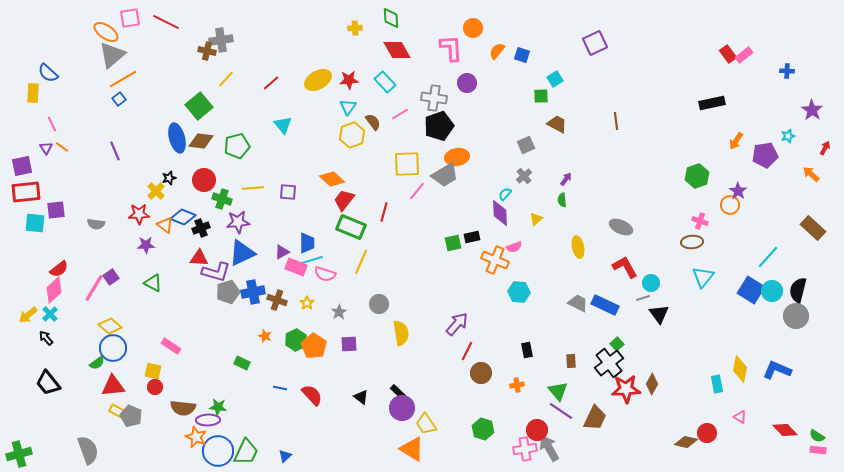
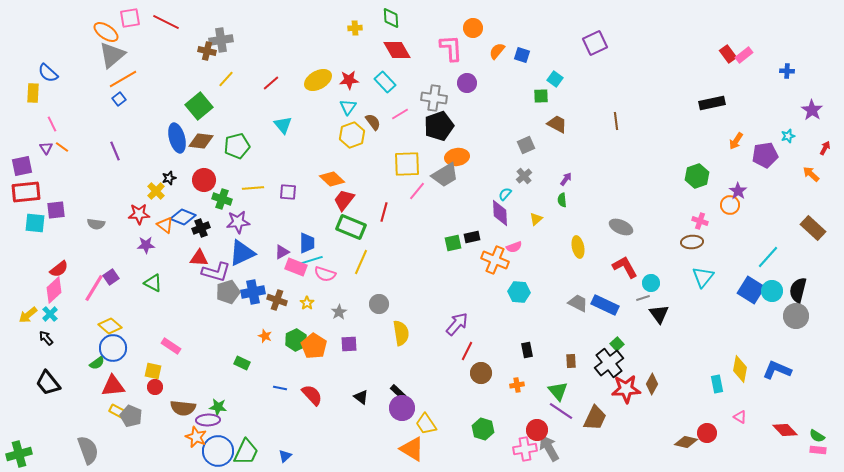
cyan square at (555, 79): rotated 21 degrees counterclockwise
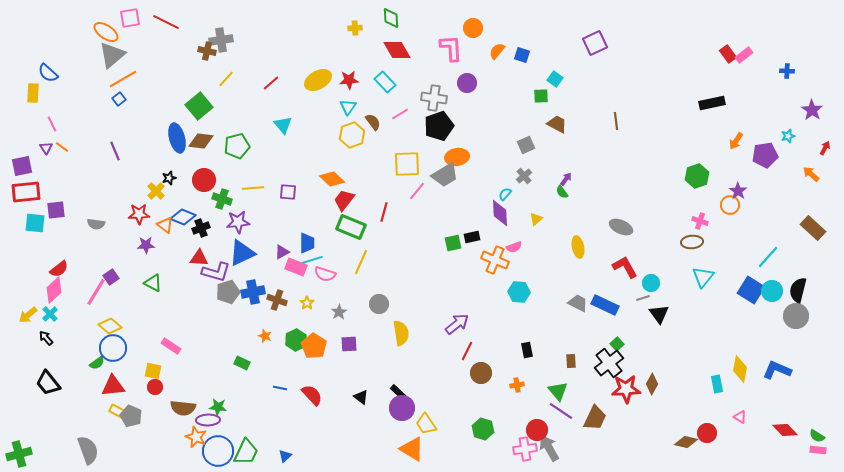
green semicircle at (562, 200): moved 8 px up; rotated 32 degrees counterclockwise
pink line at (94, 288): moved 2 px right, 4 px down
purple arrow at (457, 324): rotated 10 degrees clockwise
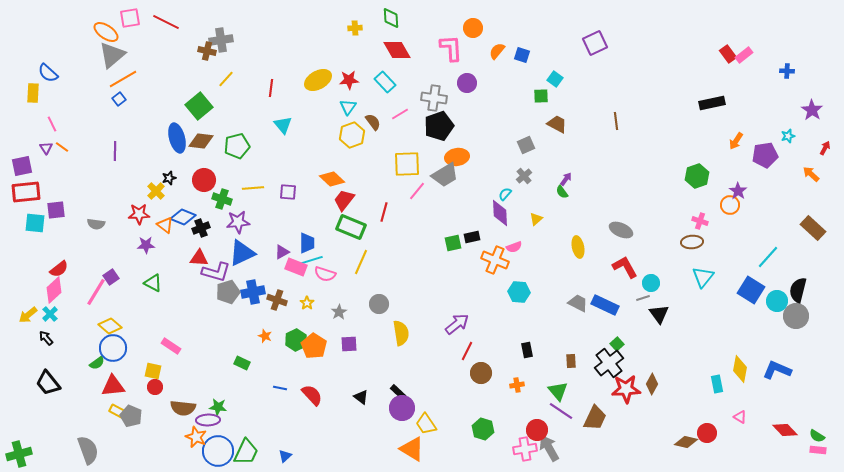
red line at (271, 83): moved 5 px down; rotated 42 degrees counterclockwise
purple line at (115, 151): rotated 24 degrees clockwise
gray ellipse at (621, 227): moved 3 px down
cyan circle at (772, 291): moved 5 px right, 10 px down
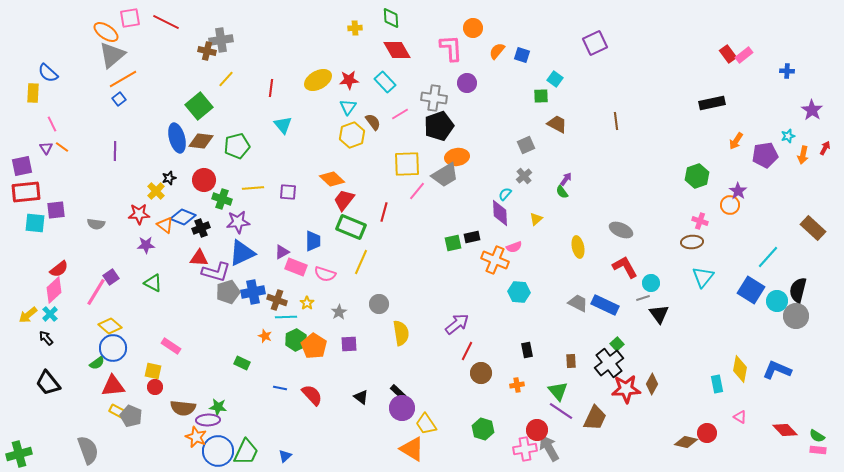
orange arrow at (811, 174): moved 8 px left, 19 px up; rotated 120 degrees counterclockwise
blue trapezoid at (307, 243): moved 6 px right, 2 px up
cyan line at (312, 260): moved 26 px left, 57 px down; rotated 15 degrees clockwise
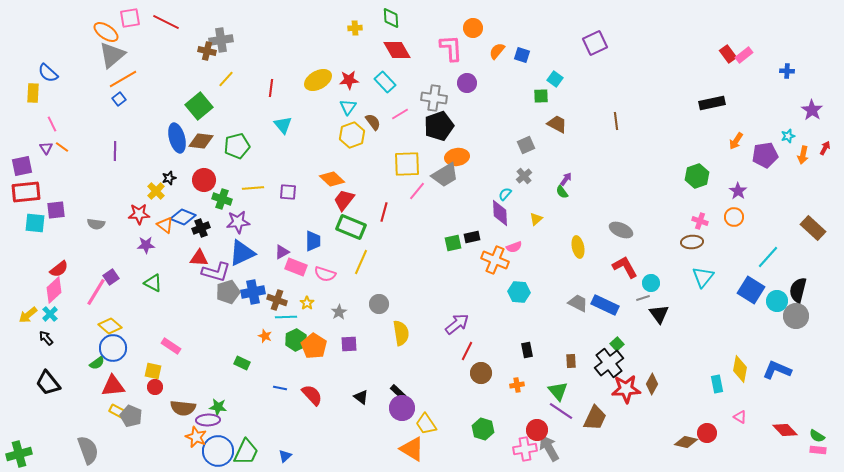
orange circle at (730, 205): moved 4 px right, 12 px down
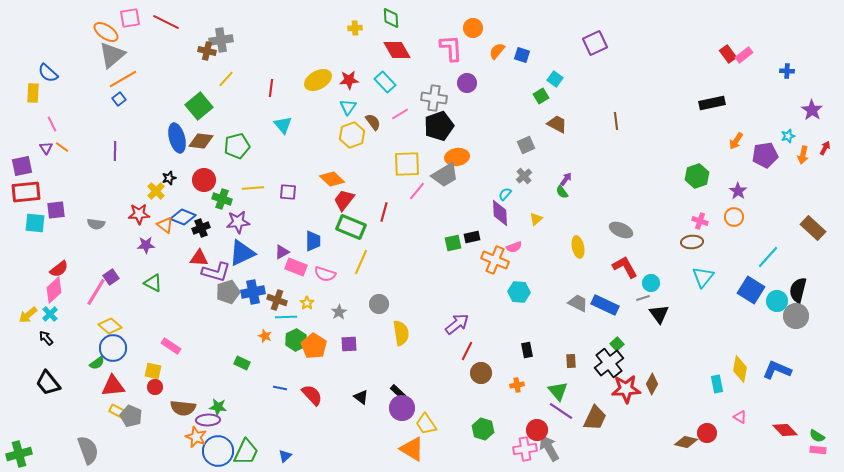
green square at (541, 96): rotated 28 degrees counterclockwise
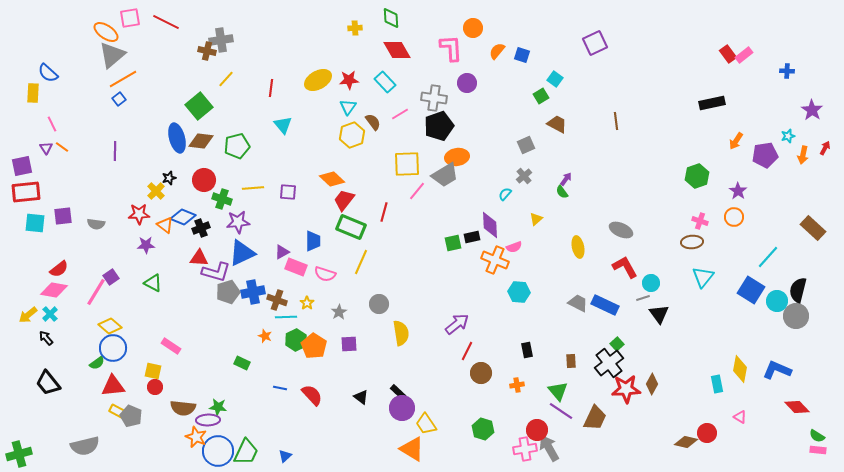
purple square at (56, 210): moved 7 px right, 6 px down
purple diamond at (500, 213): moved 10 px left, 12 px down
pink diamond at (54, 290): rotated 52 degrees clockwise
red diamond at (785, 430): moved 12 px right, 23 px up
gray semicircle at (88, 450): moved 3 px left, 4 px up; rotated 96 degrees clockwise
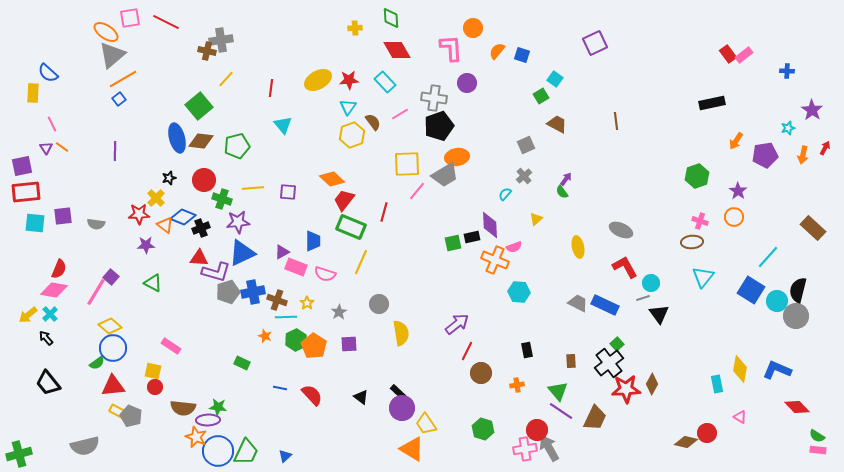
cyan star at (788, 136): moved 8 px up
yellow cross at (156, 191): moved 7 px down
red semicircle at (59, 269): rotated 30 degrees counterclockwise
purple square at (111, 277): rotated 14 degrees counterclockwise
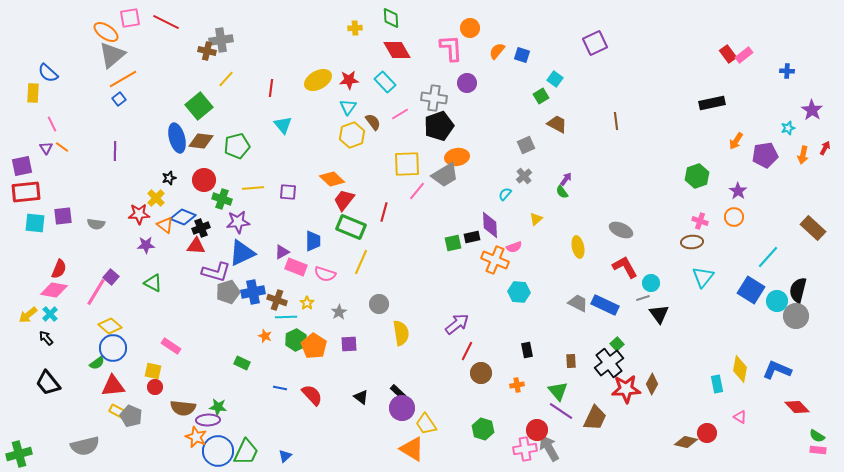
orange circle at (473, 28): moved 3 px left
red triangle at (199, 258): moved 3 px left, 12 px up
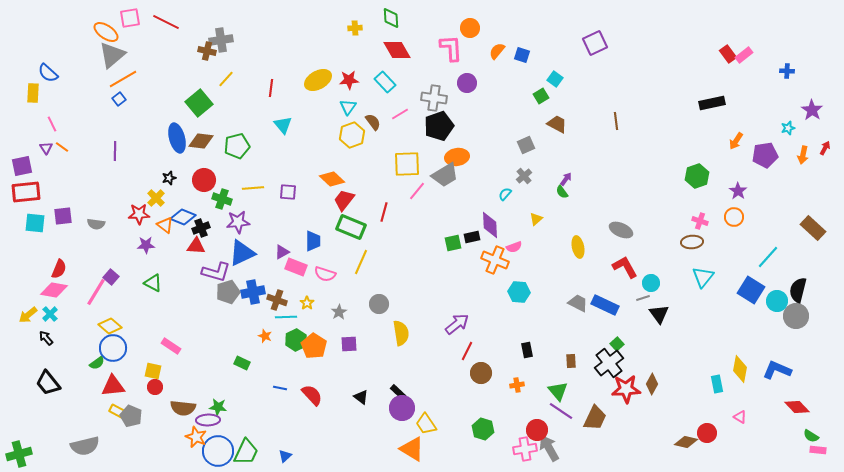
green square at (199, 106): moved 3 px up
green semicircle at (817, 436): moved 6 px left
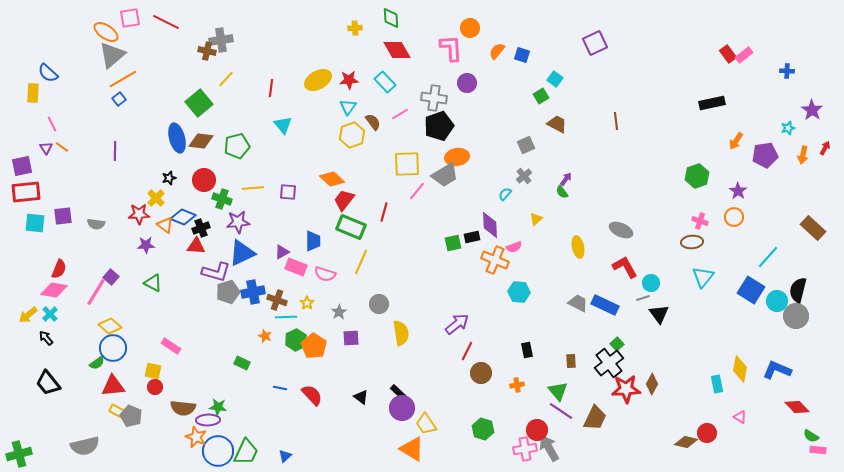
purple square at (349, 344): moved 2 px right, 6 px up
